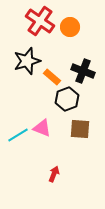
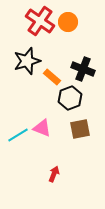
orange circle: moved 2 px left, 5 px up
black cross: moved 2 px up
black hexagon: moved 3 px right, 1 px up
brown square: rotated 15 degrees counterclockwise
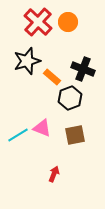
red cross: moved 2 px left, 1 px down; rotated 8 degrees clockwise
brown square: moved 5 px left, 6 px down
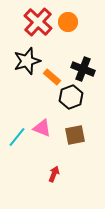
black hexagon: moved 1 px right, 1 px up
cyan line: moved 1 px left, 2 px down; rotated 20 degrees counterclockwise
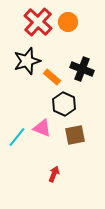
black cross: moved 1 px left
black hexagon: moved 7 px left, 7 px down; rotated 15 degrees counterclockwise
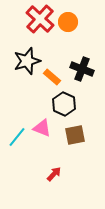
red cross: moved 2 px right, 3 px up
red arrow: rotated 21 degrees clockwise
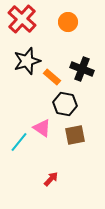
red cross: moved 18 px left
black hexagon: moved 1 px right; rotated 15 degrees counterclockwise
pink triangle: rotated 12 degrees clockwise
cyan line: moved 2 px right, 5 px down
red arrow: moved 3 px left, 5 px down
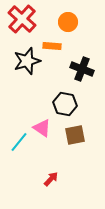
orange rectangle: moved 31 px up; rotated 36 degrees counterclockwise
